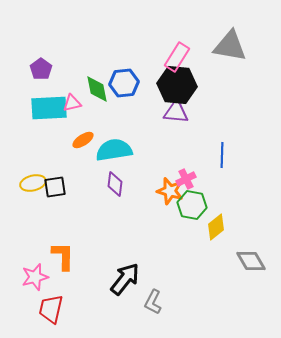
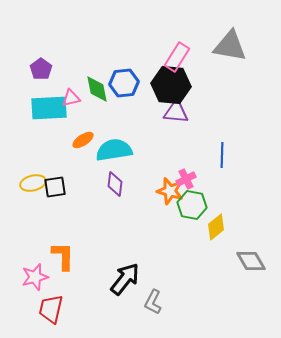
black hexagon: moved 6 px left
pink triangle: moved 1 px left, 5 px up
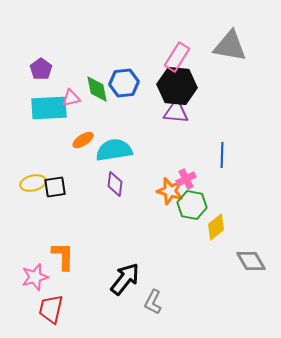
black hexagon: moved 6 px right, 1 px down
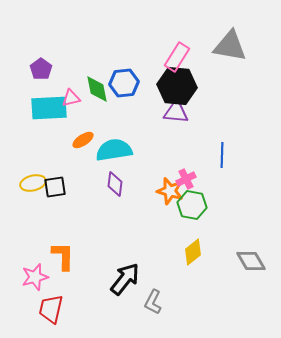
yellow diamond: moved 23 px left, 25 px down
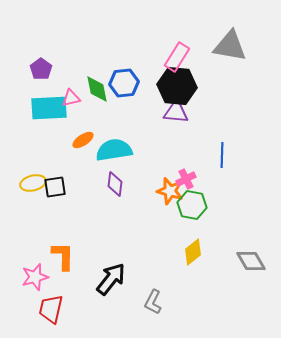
black arrow: moved 14 px left
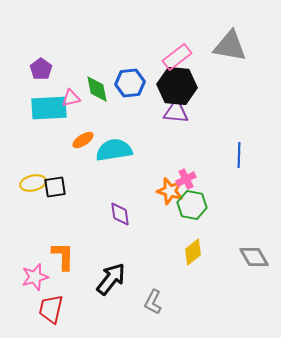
pink rectangle: rotated 20 degrees clockwise
blue hexagon: moved 6 px right
blue line: moved 17 px right
purple diamond: moved 5 px right, 30 px down; rotated 15 degrees counterclockwise
gray diamond: moved 3 px right, 4 px up
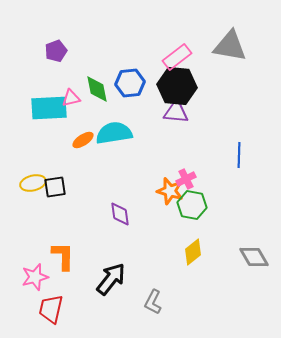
purple pentagon: moved 15 px right, 18 px up; rotated 15 degrees clockwise
cyan semicircle: moved 17 px up
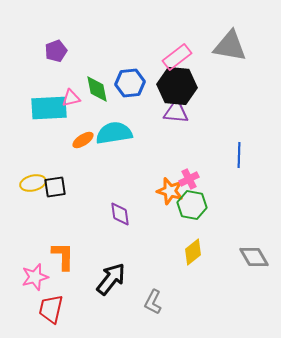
pink cross: moved 3 px right
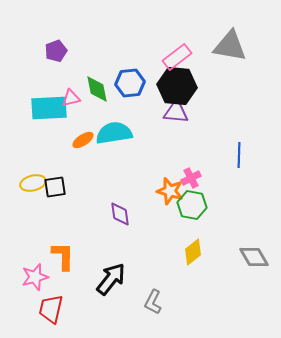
pink cross: moved 2 px right, 1 px up
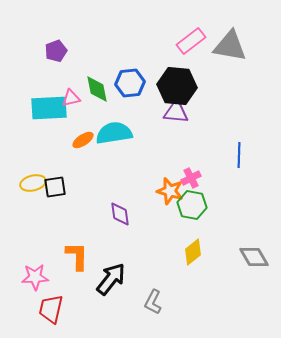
pink rectangle: moved 14 px right, 16 px up
orange L-shape: moved 14 px right
pink star: rotated 12 degrees clockwise
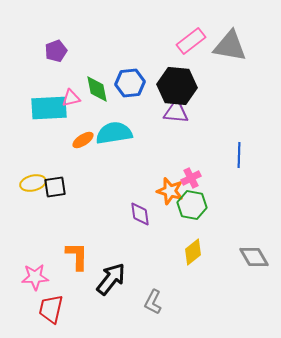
purple diamond: moved 20 px right
